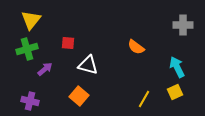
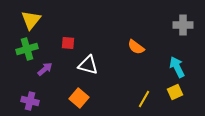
orange square: moved 2 px down
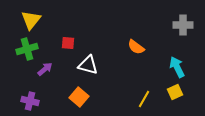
orange square: moved 1 px up
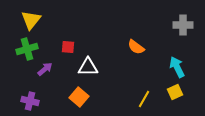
red square: moved 4 px down
white triangle: moved 2 px down; rotated 15 degrees counterclockwise
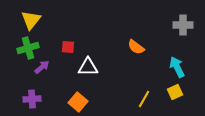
green cross: moved 1 px right, 1 px up
purple arrow: moved 3 px left, 2 px up
orange square: moved 1 px left, 5 px down
purple cross: moved 2 px right, 2 px up; rotated 18 degrees counterclockwise
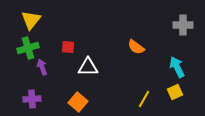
purple arrow: rotated 70 degrees counterclockwise
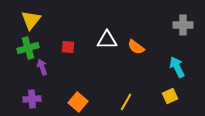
white triangle: moved 19 px right, 27 px up
yellow square: moved 5 px left, 4 px down
yellow line: moved 18 px left, 3 px down
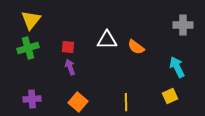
purple arrow: moved 28 px right
yellow line: rotated 30 degrees counterclockwise
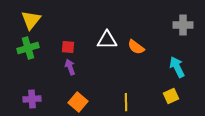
yellow square: moved 1 px right
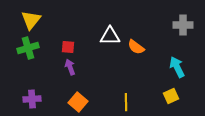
white triangle: moved 3 px right, 4 px up
